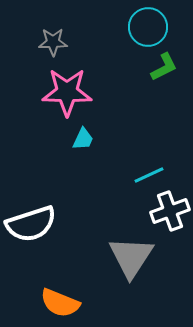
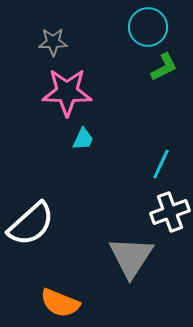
cyan line: moved 12 px right, 11 px up; rotated 40 degrees counterclockwise
white cross: moved 1 px down
white semicircle: rotated 24 degrees counterclockwise
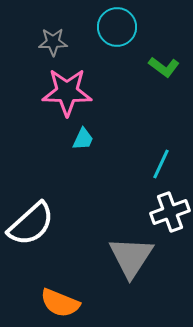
cyan circle: moved 31 px left
green L-shape: rotated 64 degrees clockwise
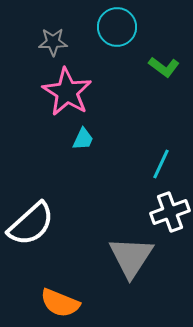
pink star: rotated 30 degrees clockwise
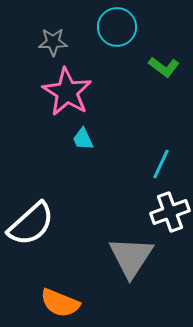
cyan trapezoid: rotated 130 degrees clockwise
